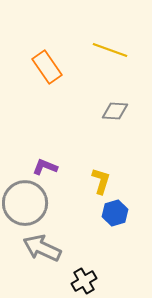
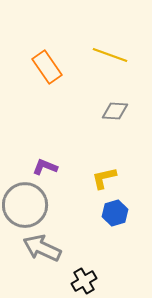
yellow line: moved 5 px down
yellow L-shape: moved 3 px right, 3 px up; rotated 120 degrees counterclockwise
gray circle: moved 2 px down
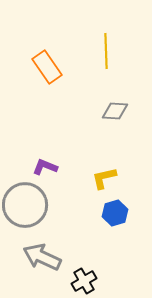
yellow line: moved 4 px left, 4 px up; rotated 68 degrees clockwise
gray arrow: moved 9 px down
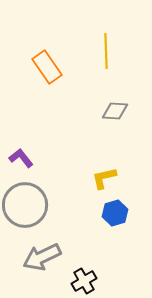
purple L-shape: moved 24 px left, 9 px up; rotated 30 degrees clockwise
gray arrow: rotated 51 degrees counterclockwise
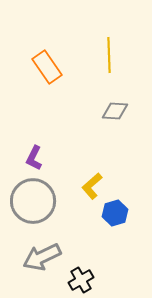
yellow line: moved 3 px right, 4 px down
purple L-shape: moved 13 px right; rotated 115 degrees counterclockwise
yellow L-shape: moved 12 px left, 8 px down; rotated 28 degrees counterclockwise
gray circle: moved 8 px right, 4 px up
black cross: moved 3 px left, 1 px up
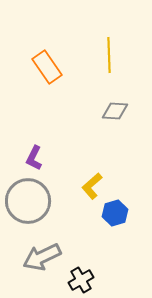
gray circle: moved 5 px left
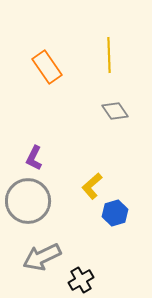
gray diamond: rotated 52 degrees clockwise
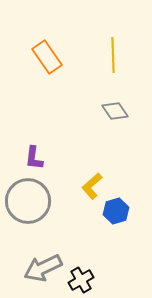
yellow line: moved 4 px right
orange rectangle: moved 10 px up
purple L-shape: rotated 20 degrees counterclockwise
blue hexagon: moved 1 px right, 2 px up
gray arrow: moved 1 px right, 11 px down
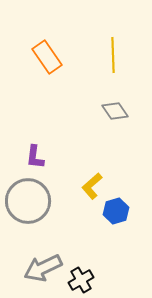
purple L-shape: moved 1 px right, 1 px up
